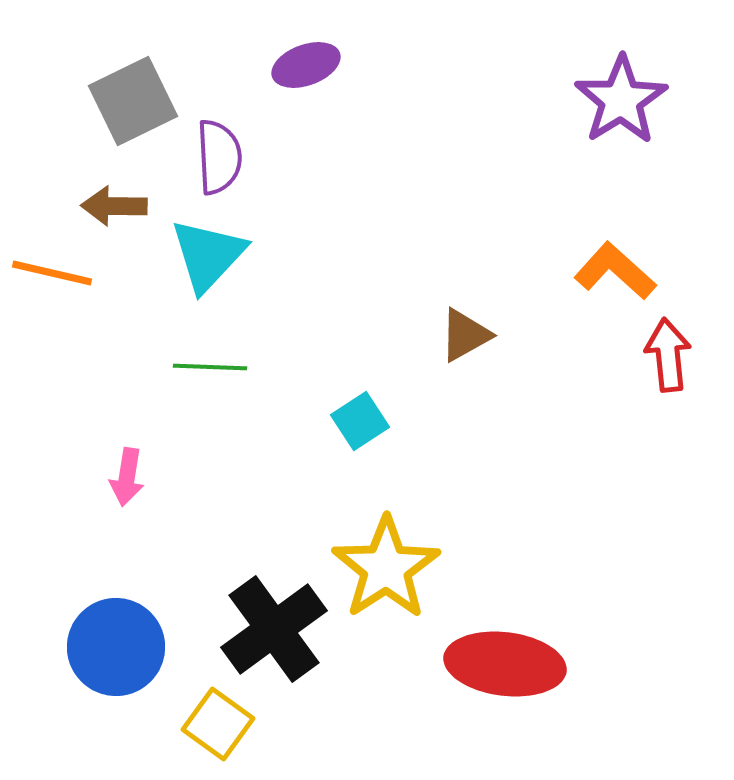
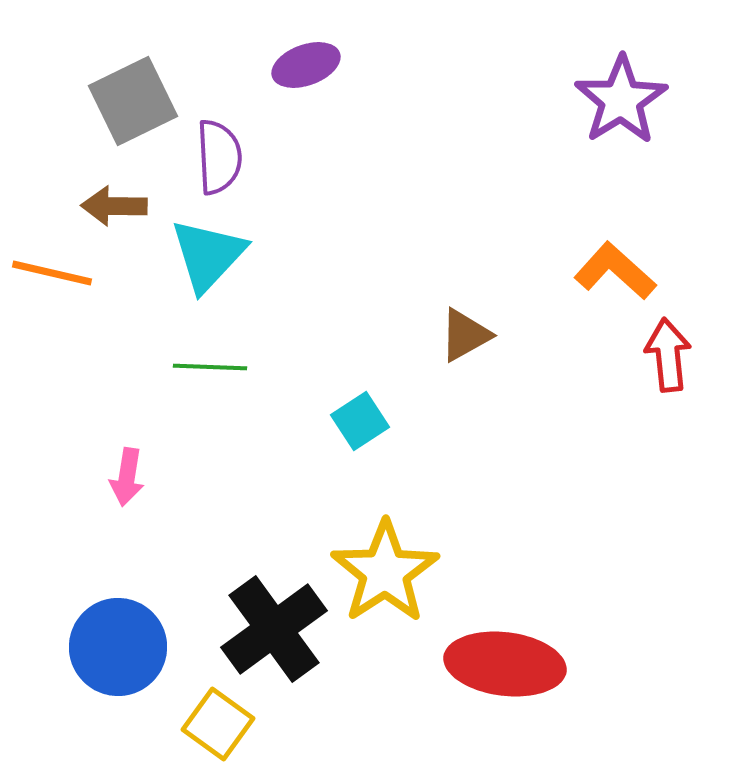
yellow star: moved 1 px left, 4 px down
blue circle: moved 2 px right
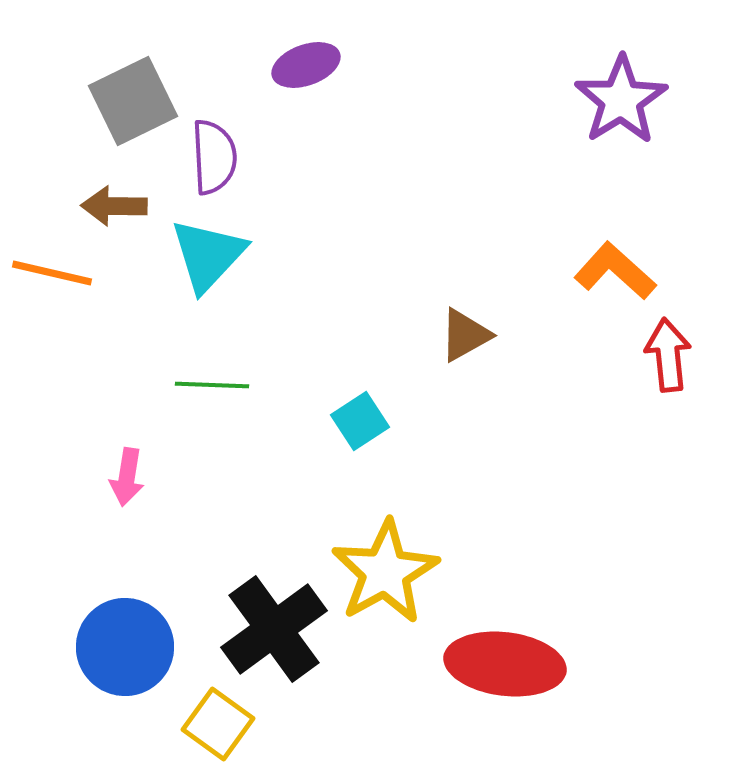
purple semicircle: moved 5 px left
green line: moved 2 px right, 18 px down
yellow star: rotated 4 degrees clockwise
blue circle: moved 7 px right
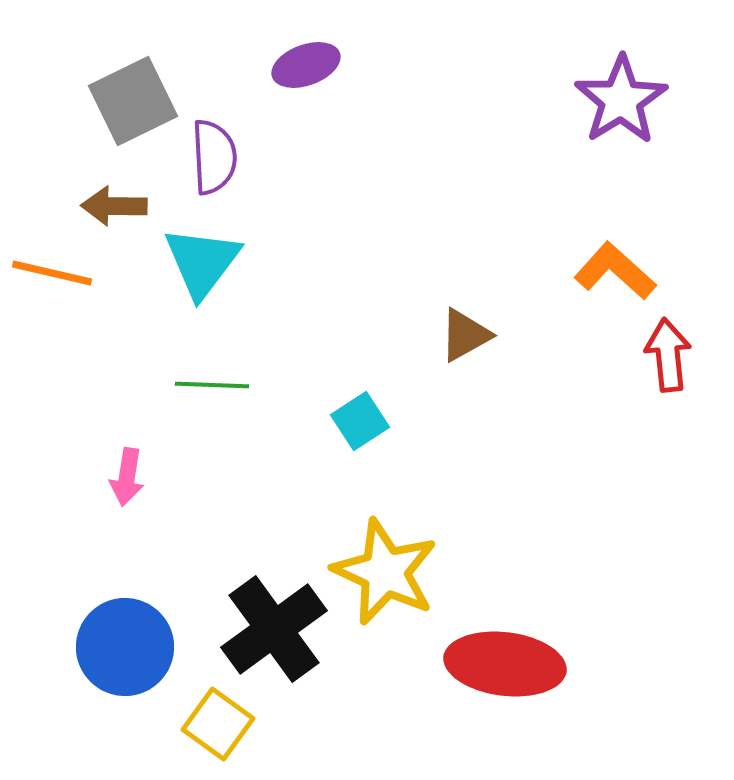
cyan triangle: moved 6 px left, 7 px down; rotated 6 degrees counterclockwise
yellow star: rotated 18 degrees counterclockwise
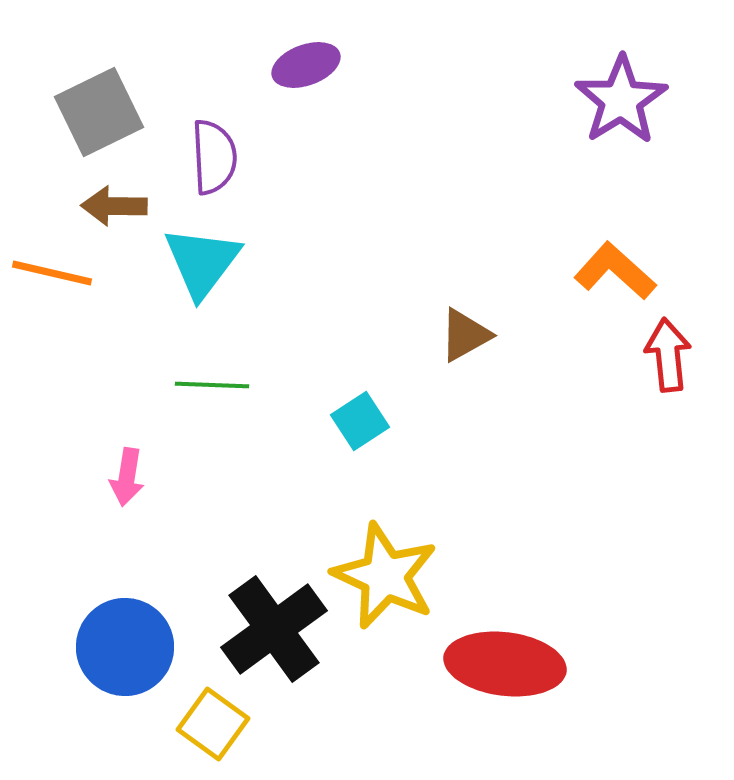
gray square: moved 34 px left, 11 px down
yellow star: moved 4 px down
yellow square: moved 5 px left
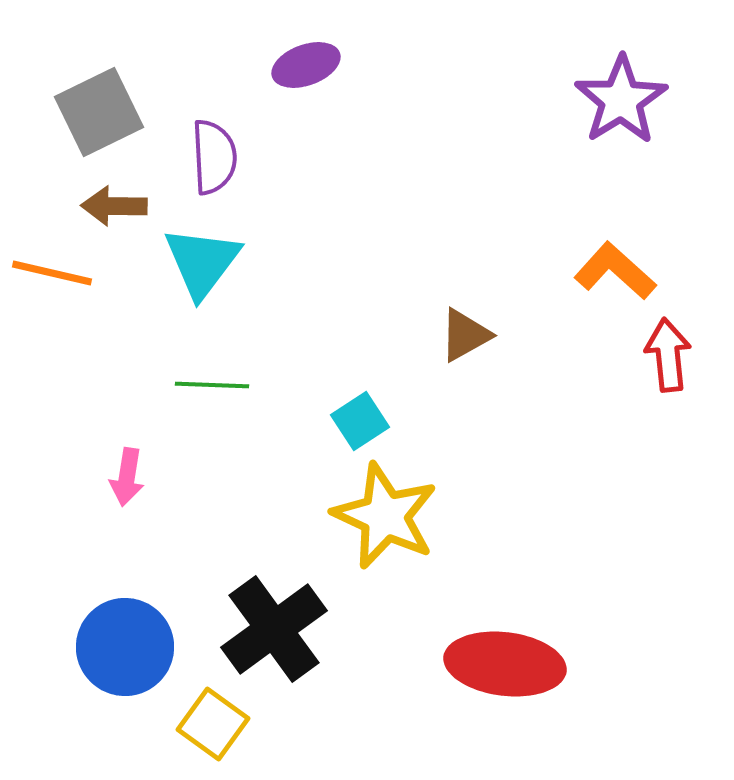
yellow star: moved 60 px up
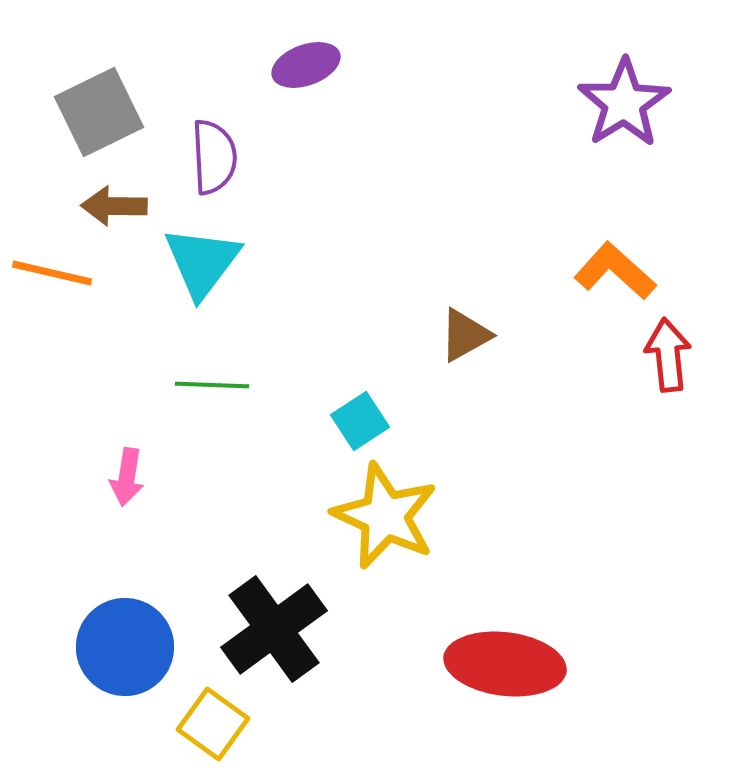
purple star: moved 3 px right, 3 px down
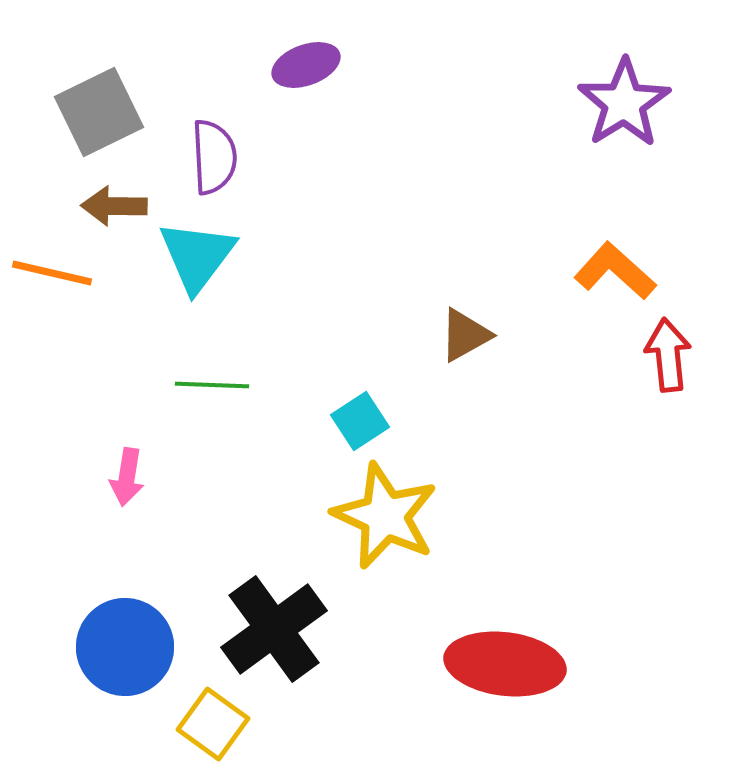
cyan triangle: moved 5 px left, 6 px up
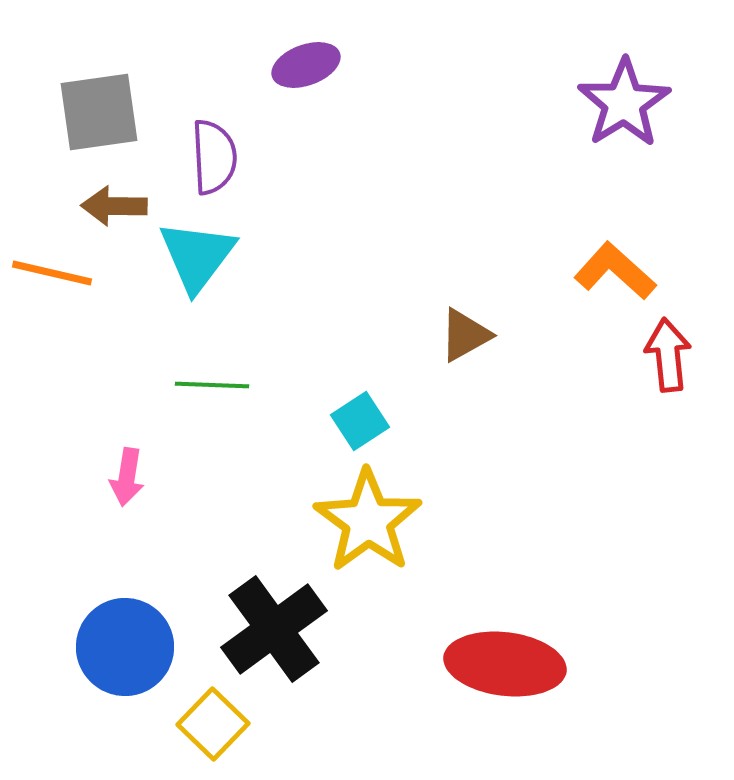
gray square: rotated 18 degrees clockwise
yellow star: moved 17 px left, 5 px down; rotated 11 degrees clockwise
yellow square: rotated 8 degrees clockwise
